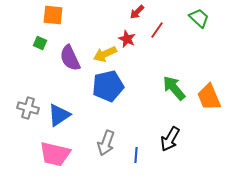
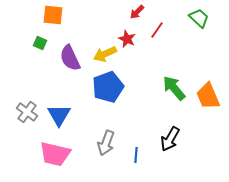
blue pentagon: moved 1 px down; rotated 8 degrees counterclockwise
orange trapezoid: moved 1 px left, 1 px up
gray cross: moved 1 px left, 4 px down; rotated 20 degrees clockwise
blue triangle: rotated 25 degrees counterclockwise
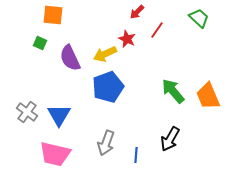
green arrow: moved 1 px left, 3 px down
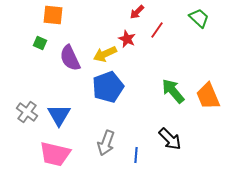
black arrow: rotated 75 degrees counterclockwise
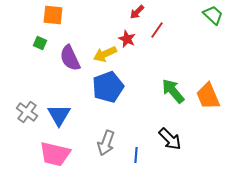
green trapezoid: moved 14 px right, 3 px up
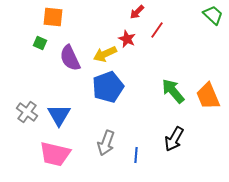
orange square: moved 2 px down
black arrow: moved 4 px right; rotated 75 degrees clockwise
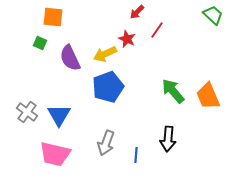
black arrow: moved 6 px left; rotated 25 degrees counterclockwise
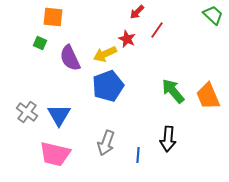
blue pentagon: moved 1 px up
blue line: moved 2 px right
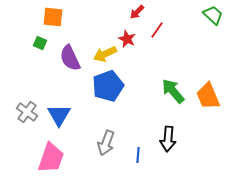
pink trapezoid: moved 4 px left, 4 px down; rotated 84 degrees counterclockwise
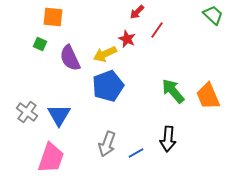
green square: moved 1 px down
gray arrow: moved 1 px right, 1 px down
blue line: moved 2 px left, 2 px up; rotated 56 degrees clockwise
